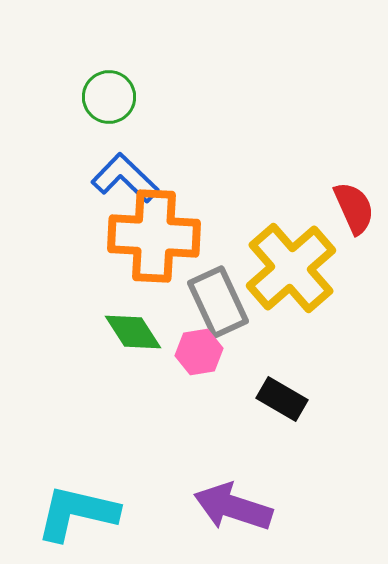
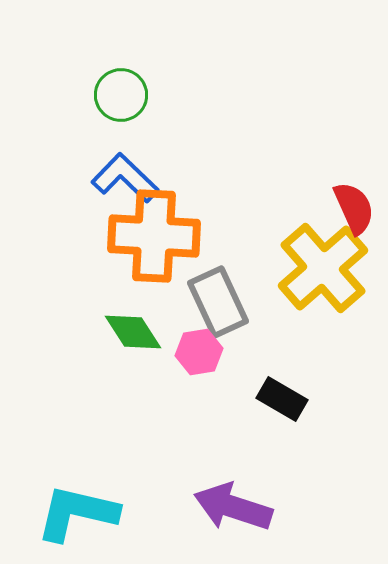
green circle: moved 12 px right, 2 px up
yellow cross: moved 32 px right
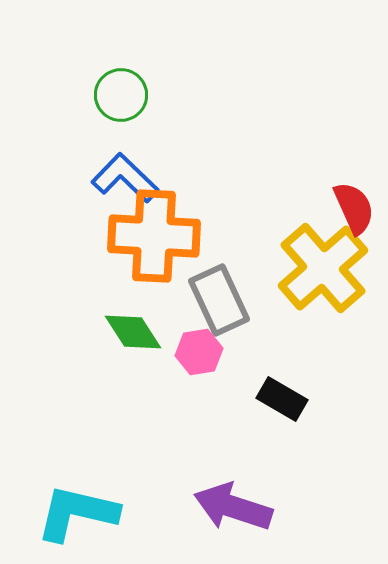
gray rectangle: moved 1 px right, 2 px up
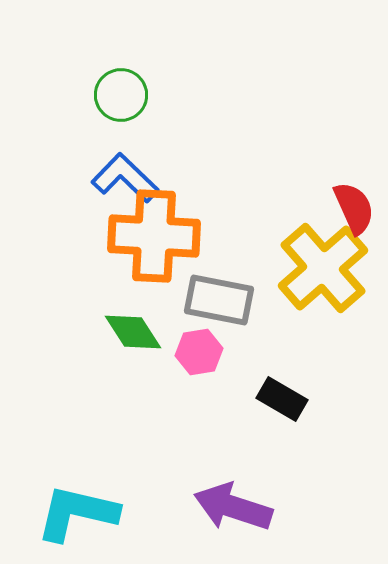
gray rectangle: rotated 54 degrees counterclockwise
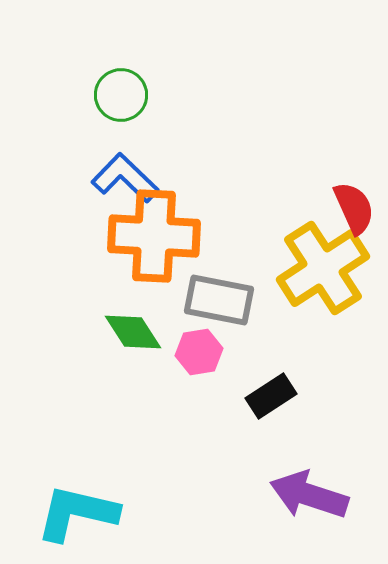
yellow cross: rotated 8 degrees clockwise
black rectangle: moved 11 px left, 3 px up; rotated 63 degrees counterclockwise
purple arrow: moved 76 px right, 12 px up
